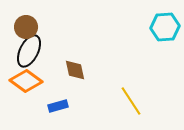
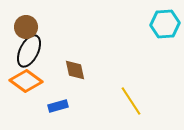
cyan hexagon: moved 3 px up
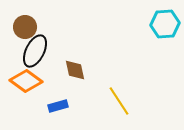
brown circle: moved 1 px left
black ellipse: moved 6 px right
yellow line: moved 12 px left
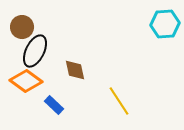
brown circle: moved 3 px left
blue rectangle: moved 4 px left, 1 px up; rotated 60 degrees clockwise
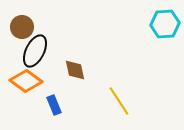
blue rectangle: rotated 24 degrees clockwise
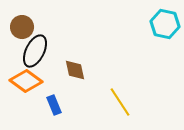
cyan hexagon: rotated 16 degrees clockwise
yellow line: moved 1 px right, 1 px down
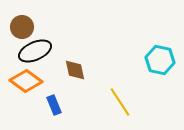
cyan hexagon: moved 5 px left, 36 px down
black ellipse: rotated 40 degrees clockwise
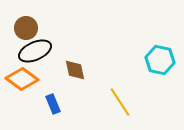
brown circle: moved 4 px right, 1 px down
orange diamond: moved 4 px left, 2 px up
blue rectangle: moved 1 px left, 1 px up
